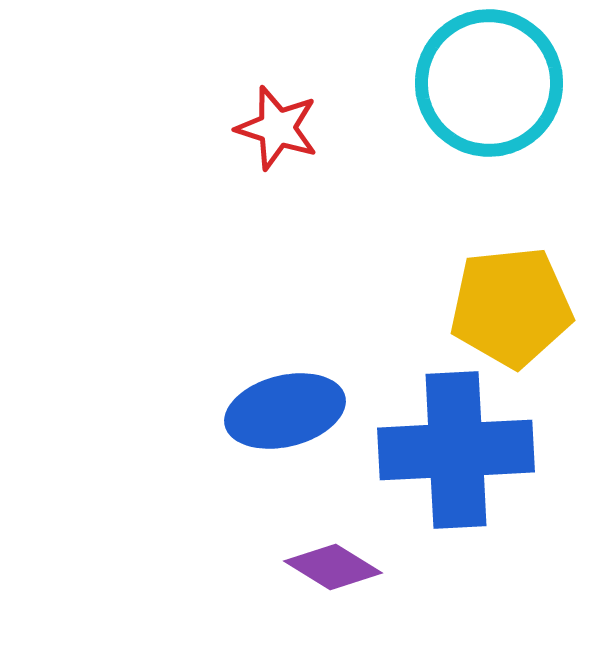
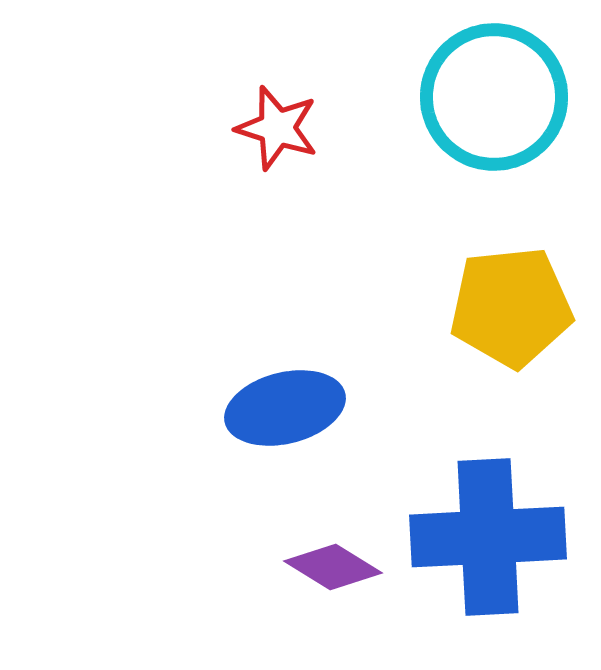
cyan circle: moved 5 px right, 14 px down
blue ellipse: moved 3 px up
blue cross: moved 32 px right, 87 px down
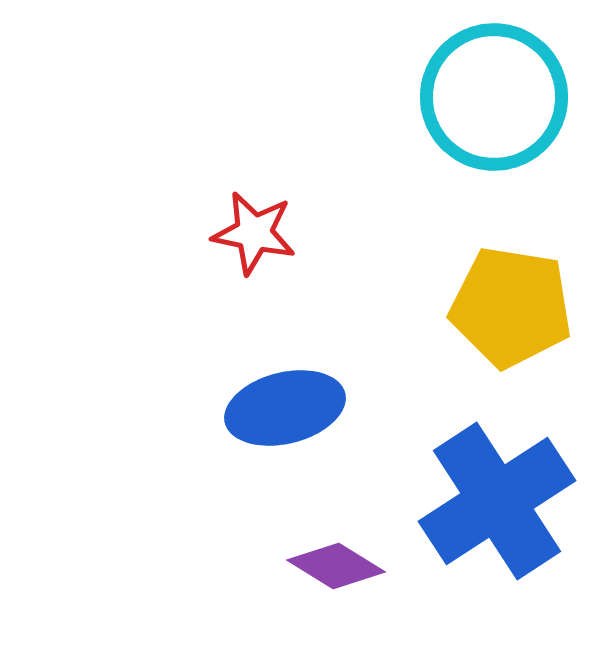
red star: moved 23 px left, 105 px down; rotated 6 degrees counterclockwise
yellow pentagon: rotated 15 degrees clockwise
blue cross: moved 9 px right, 36 px up; rotated 30 degrees counterclockwise
purple diamond: moved 3 px right, 1 px up
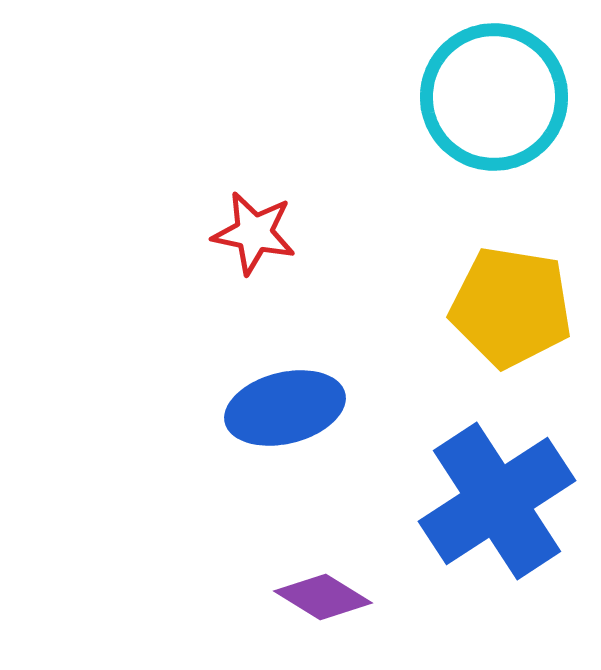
purple diamond: moved 13 px left, 31 px down
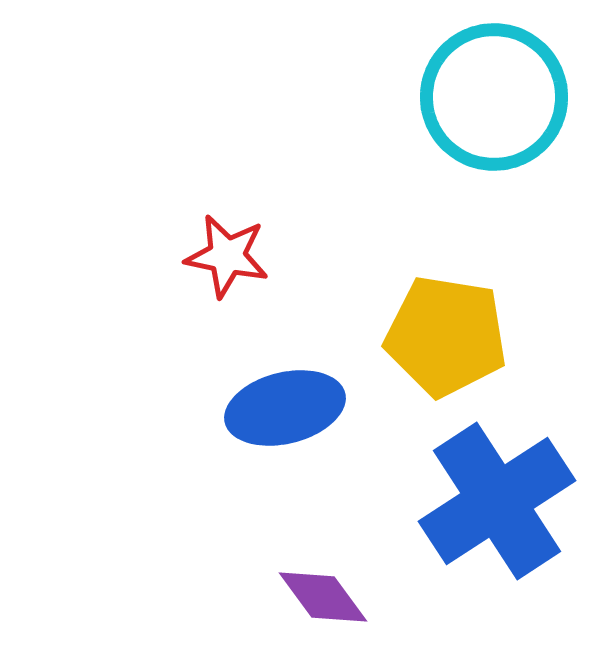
red star: moved 27 px left, 23 px down
yellow pentagon: moved 65 px left, 29 px down
purple diamond: rotated 22 degrees clockwise
